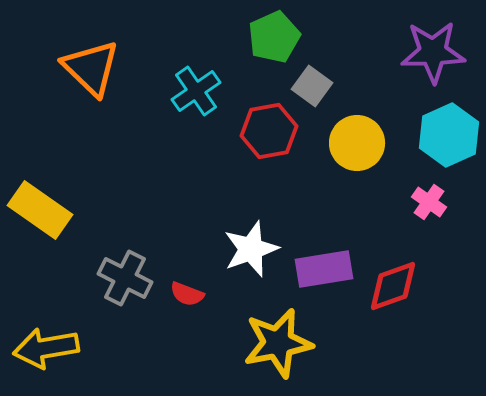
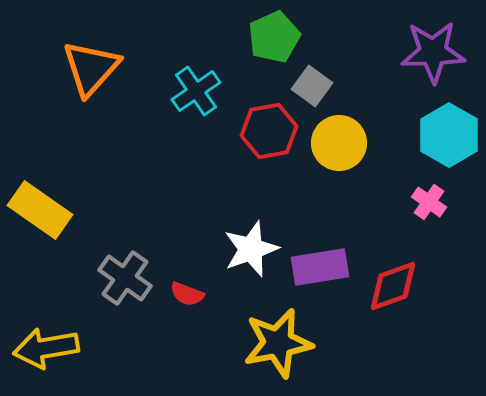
orange triangle: rotated 28 degrees clockwise
cyan hexagon: rotated 6 degrees counterclockwise
yellow circle: moved 18 px left
purple rectangle: moved 4 px left, 2 px up
gray cross: rotated 8 degrees clockwise
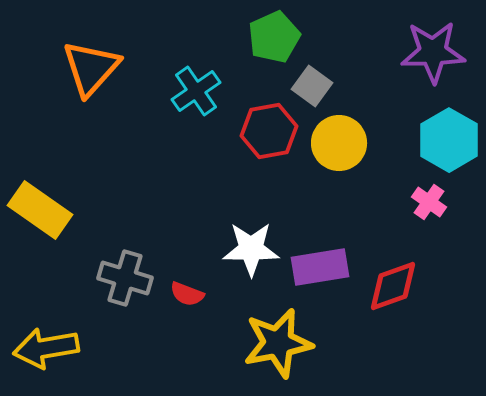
cyan hexagon: moved 5 px down
white star: rotated 20 degrees clockwise
gray cross: rotated 18 degrees counterclockwise
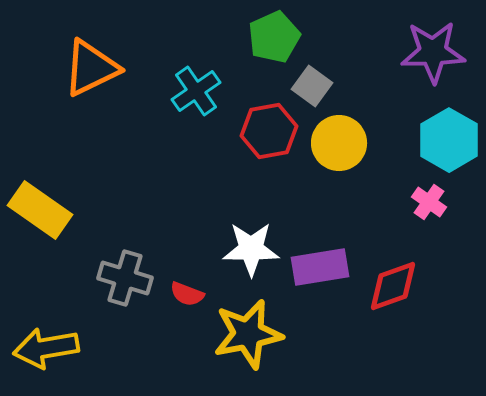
orange triangle: rotated 22 degrees clockwise
yellow star: moved 30 px left, 9 px up
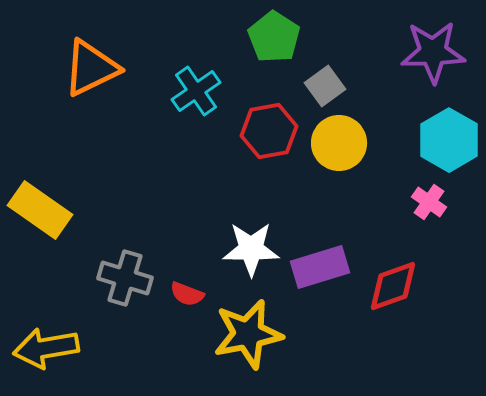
green pentagon: rotated 15 degrees counterclockwise
gray square: moved 13 px right; rotated 18 degrees clockwise
purple rectangle: rotated 8 degrees counterclockwise
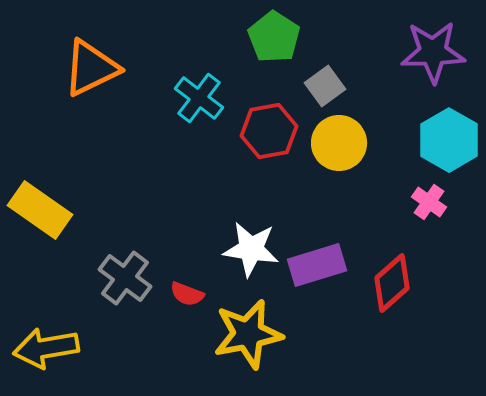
cyan cross: moved 3 px right, 7 px down; rotated 18 degrees counterclockwise
white star: rotated 8 degrees clockwise
purple rectangle: moved 3 px left, 2 px up
gray cross: rotated 20 degrees clockwise
red diamond: moved 1 px left, 3 px up; rotated 22 degrees counterclockwise
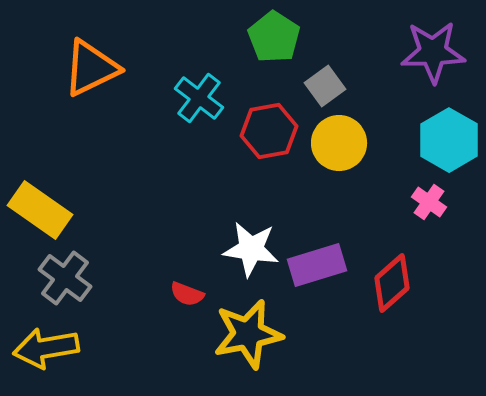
gray cross: moved 60 px left
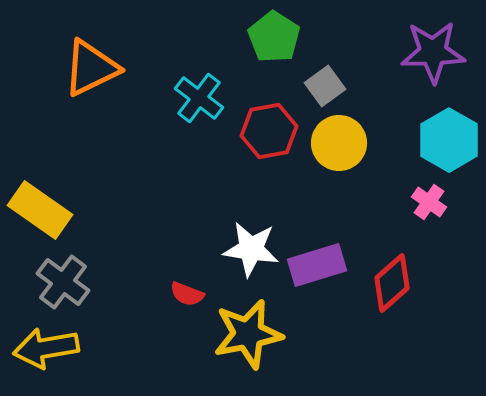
gray cross: moved 2 px left, 4 px down
